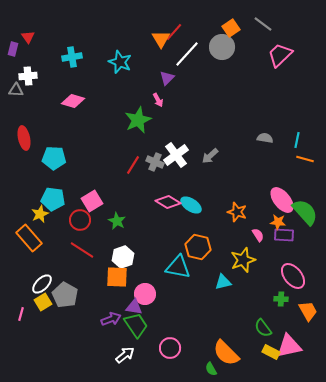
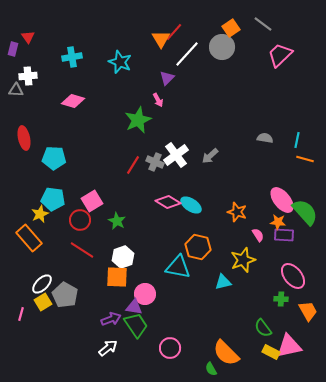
white arrow at (125, 355): moved 17 px left, 7 px up
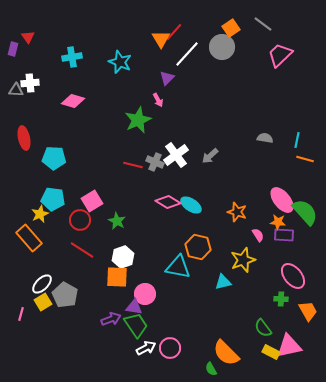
white cross at (28, 76): moved 2 px right, 7 px down
red line at (133, 165): rotated 72 degrees clockwise
white arrow at (108, 348): moved 38 px right; rotated 12 degrees clockwise
